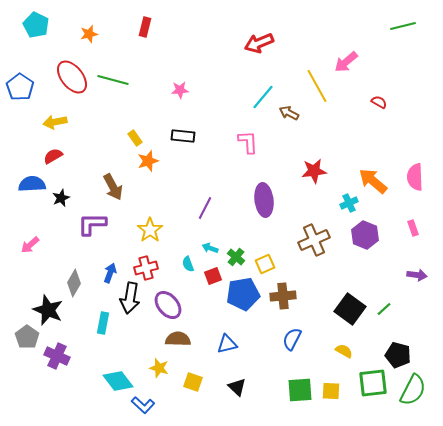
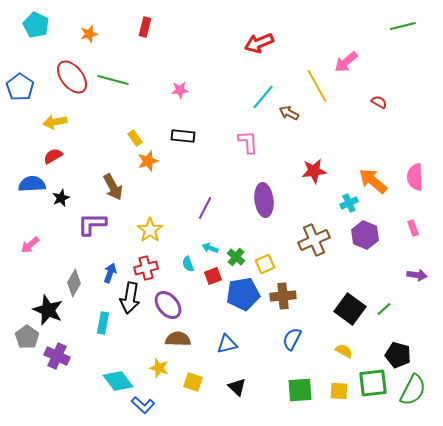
yellow square at (331, 391): moved 8 px right
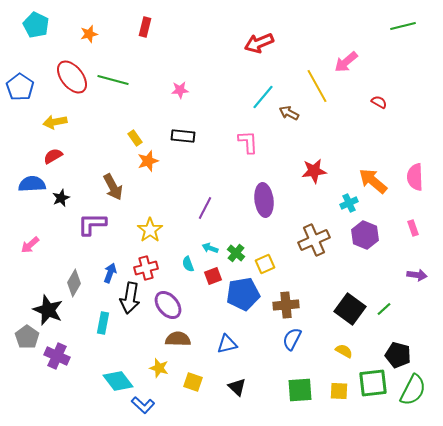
green cross at (236, 257): moved 4 px up
brown cross at (283, 296): moved 3 px right, 9 px down
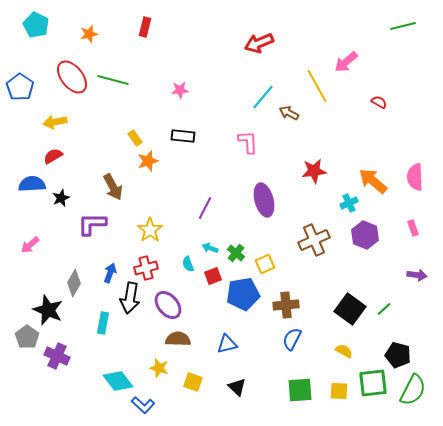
purple ellipse at (264, 200): rotated 8 degrees counterclockwise
